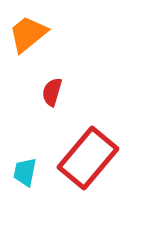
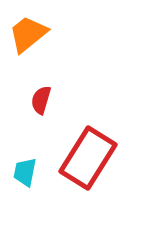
red semicircle: moved 11 px left, 8 px down
red rectangle: rotated 8 degrees counterclockwise
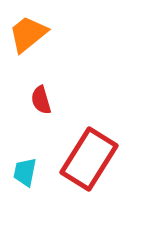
red semicircle: rotated 32 degrees counterclockwise
red rectangle: moved 1 px right, 1 px down
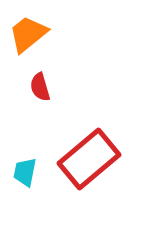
red semicircle: moved 1 px left, 13 px up
red rectangle: rotated 18 degrees clockwise
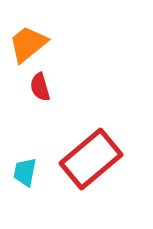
orange trapezoid: moved 10 px down
red rectangle: moved 2 px right
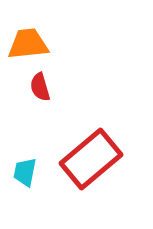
orange trapezoid: rotated 33 degrees clockwise
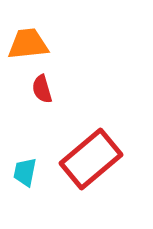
red semicircle: moved 2 px right, 2 px down
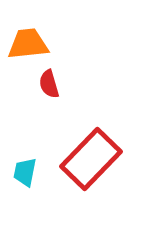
red semicircle: moved 7 px right, 5 px up
red rectangle: rotated 6 degrees counterclockwise
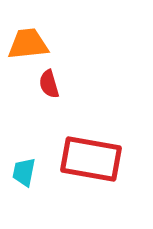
red rectangle: rotated 56 degrees clockwise
cyan trapezoid: moved 1 px left
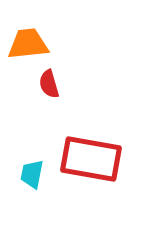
cyan trapezoid: moved 8 px right, 2 px down
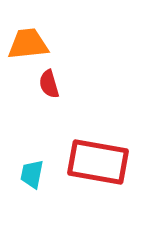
red rectangle: moved 7 px right, 3 px down
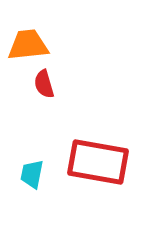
orange trapezoid: moved 1 px down
red semicircle: moved 5 px left
